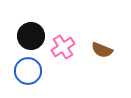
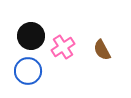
brown semicircle: rotated 40 degrees clockwise
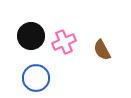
pink cross: moved 1 px right, 5 px up; rotated 10 degrees clockwise
blue circle: moved 8 px right, 7 px down
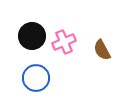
black circle: moved 1 px right
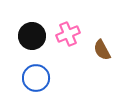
pink cross: moved 4 px right, 8 px up
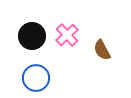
pink cross: moved 1 px left, 1 px down; rotated 20 degrees counterclockwise
